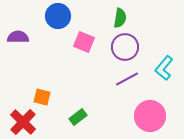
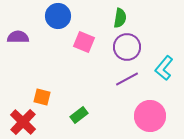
purple circle: moved 2 px right
green rectangle: moved 1 px right, 2 px up
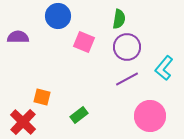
green semicircle: moved 1 px left, 1 px down
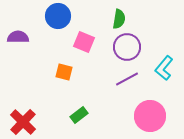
orange square: moved 22 px right, 25 px up
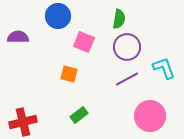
cyan L-shape: rotated 120 degrees clockwise
orange square: moved 5 px right, 2 px down
red cross: rotated 32 degrees clockwise
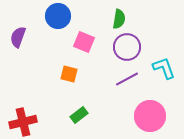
purple semicircle: rotated 70 degrees counterclockwise
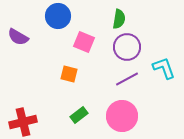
purple semicircle: rotated 80 degrees counterclockwise
pink circle: moved 28 px left
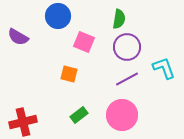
pink circle: moved 1 px up
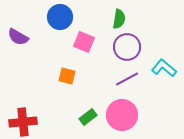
blue circle: moved 2 px right, 1 px down
cyan L-shape: rotated 30 degrees counterclockwise
orange square: moved 2 px left, 2 px down
green rectangle: moved 9 px right, 2 px down
red cross: rotated 8 degrees clockwise
